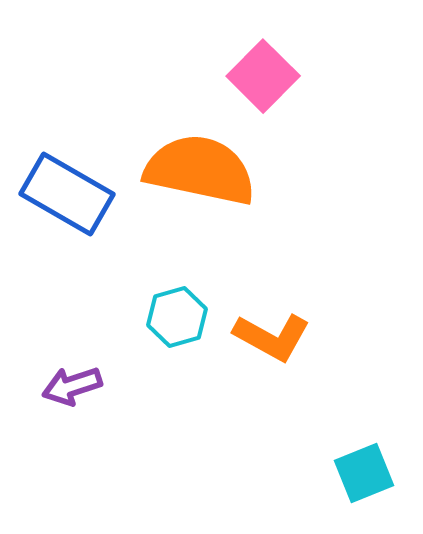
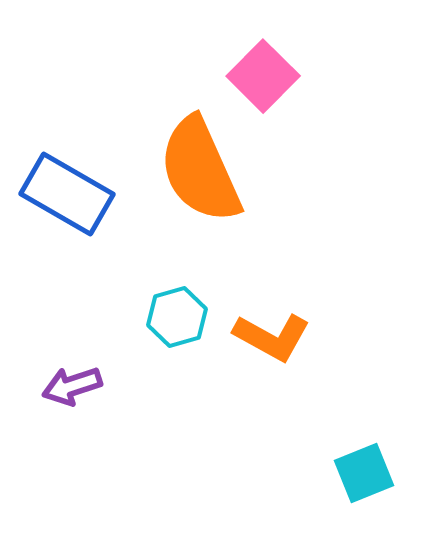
orange semicircle: rotated 126 degrees counterclockwise
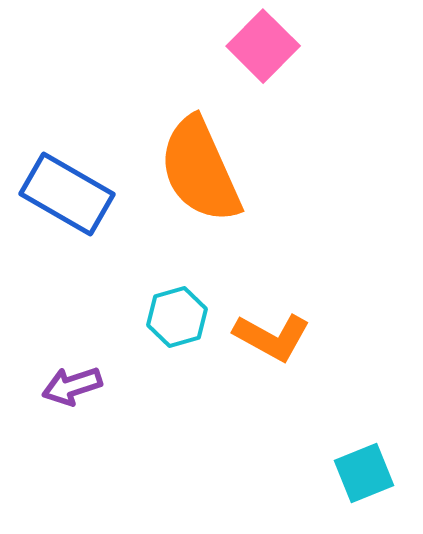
pink square: moved 30 px up
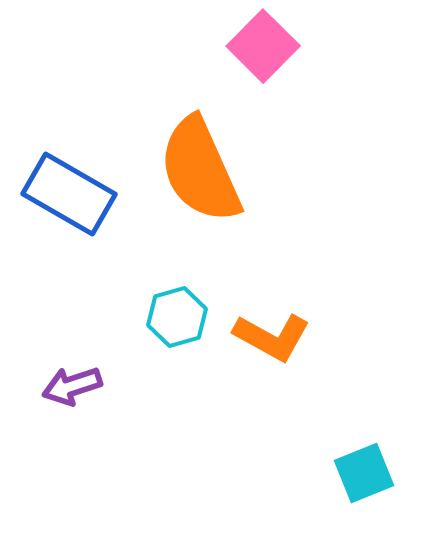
blue rectangle: moved 2 px right
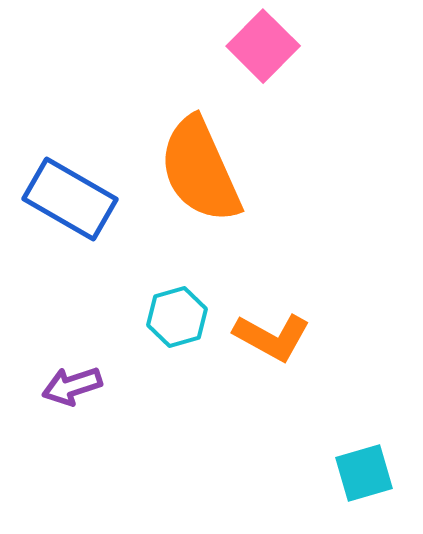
blue rectangle: moved 1 px right, 5 px down
cyan square: rotated 6 degrees clockwise
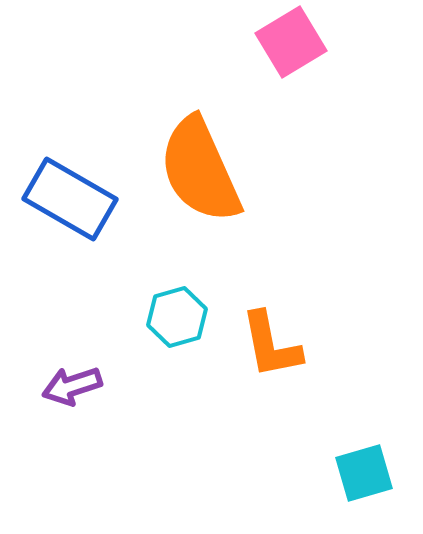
pink square: moved 28 px right, 4 px up; rotated 14 degrees clockwise
orange L-shape: moved 1 px left, 8 px down; rotated 50 degrees clockwise
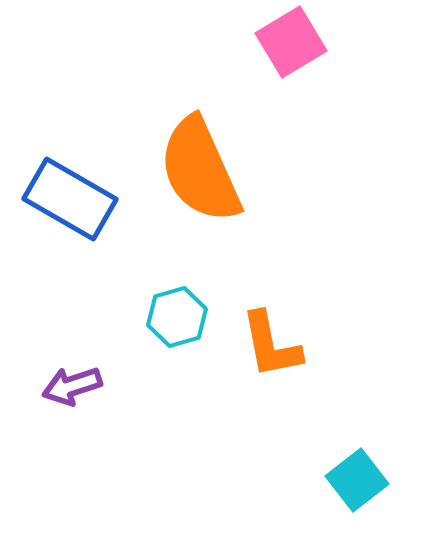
cyan square: moved 7 px left, 7 px down; rotated 22 degrees counterclockwise
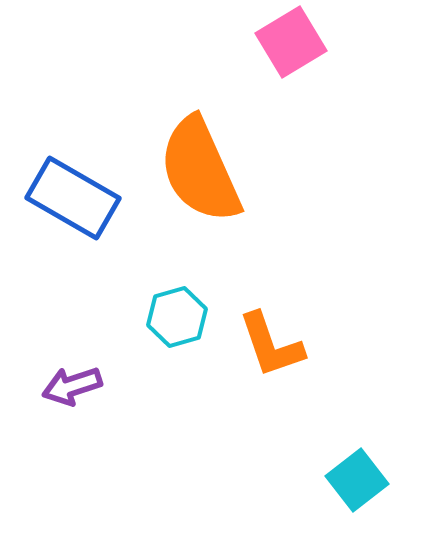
blue rectangle: moved 3 px right, 1 px up
orange L-shape: rotated 8 degrees counterclockwise
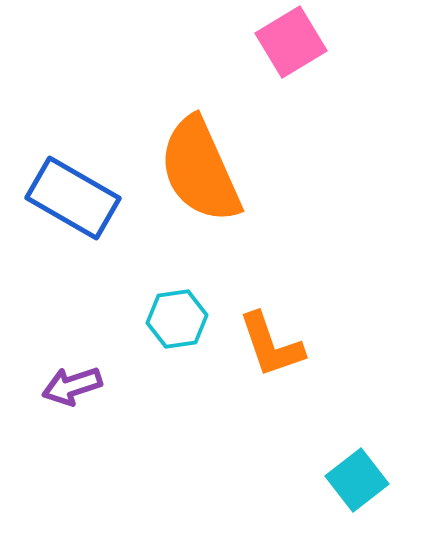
cyan hexagon: moved 2 px down; rotated 8 degrees clockwise
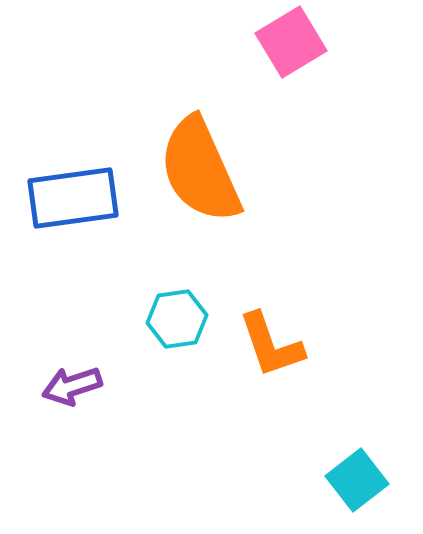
blue rectangle: rotated 38 degrees counterclockwise
